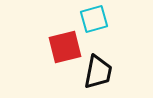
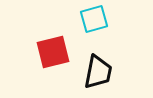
red square: moved 12 px left, 5 px down
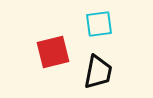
cyan square: moved 5 px right, 5 px down; rotated 8 degrees clockwise
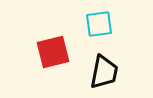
black trapezoid: moved 6 px right
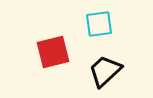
black trapezoid: moved 1 px right, 1 px up; rotated 144 degrees counterclockwise
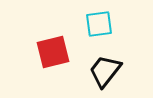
black trapezoid: rotated 9 degrees counterclockwise
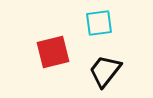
cyan square: moved 1 px up
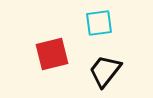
red square: moved 1 px left, 2 px down
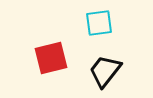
red square: moved 1 px left, 4 px down
